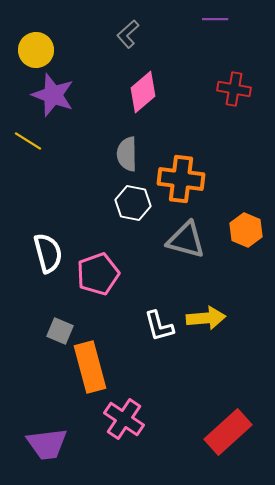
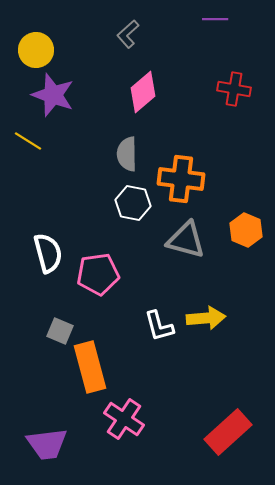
pink pentagon: rotated 12 degrees clockwise
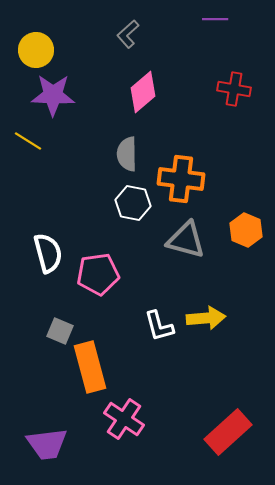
purple star: rotated 18 degrees counterclockwise
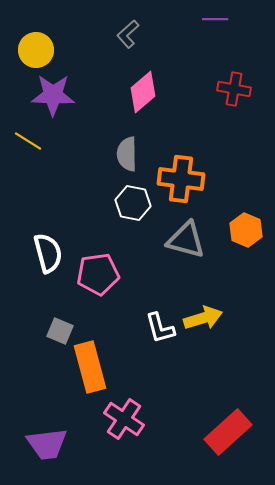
yellow arrow: moved 3 px left; rotated 12 degrees counterclockwise
white L-shape: moved 1 px right, 2 px down
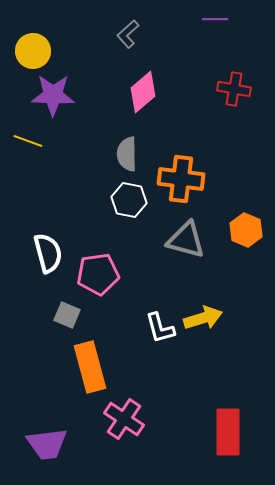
yellow circle: moved 3 px left, 1 px down
yellow line: rotated 12 degrees counterclockwise
white hexagon: moved 4 px left, 3 px up
gray square: moved 7 px right, 16 px up
red rectangle: rotated 48 degrees counterclockwise
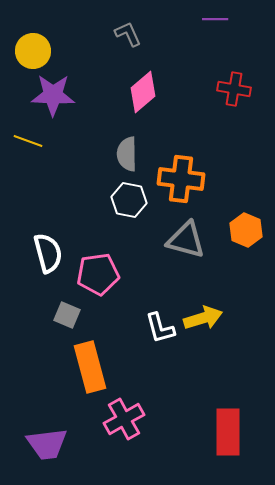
gray L-shape: rotated 108 degrees clockwise
pink cross: rotated 27 degrees clockwise
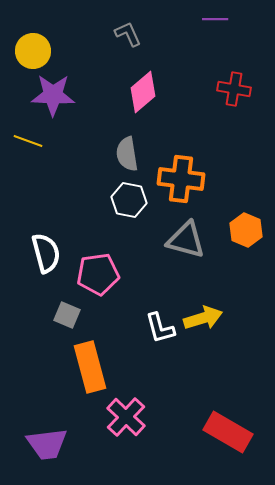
gray semicircle: rotated 8 degrees counterclockwise
white semicircle: moved 2 px left
pink cross: moved 2 px right, 2 px up; rotated 18 degrees counterclockwise
red rectangle: rotated 60 degrees counterclockwise
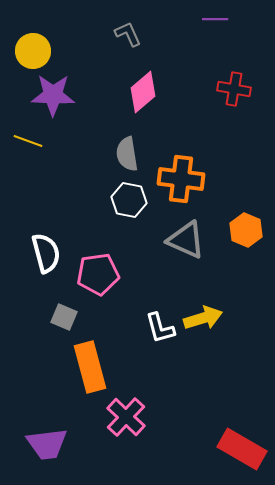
gray triangle: rotated 9 degrees clockwise
gray square: moved 3 px left, 2 px down
red rectangle: moved 14 px right, 17 px down
